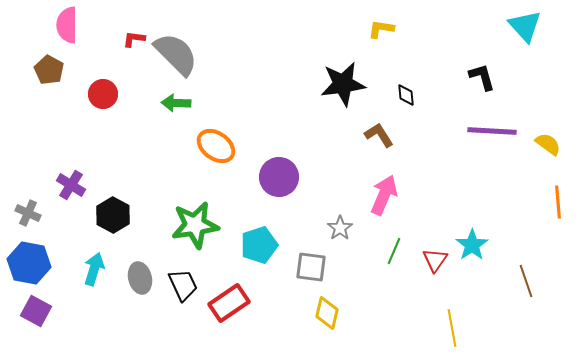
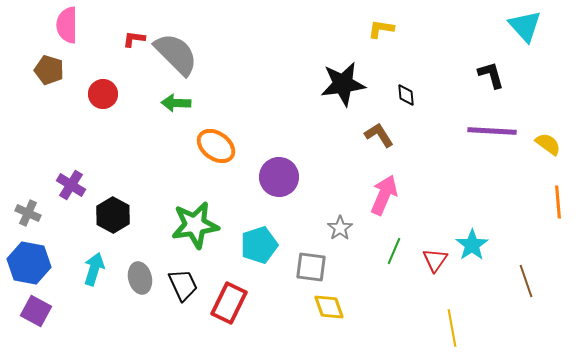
brown pentagon: rotated 12 degrees counterclockwise
black L-shape: moved 9 px right, 2 px up
red rectangle: rotated 30 degrees counterclockwise
yellow diamond: moved 2 px right, 6 px up; rotated 32 degrees counterclockwise
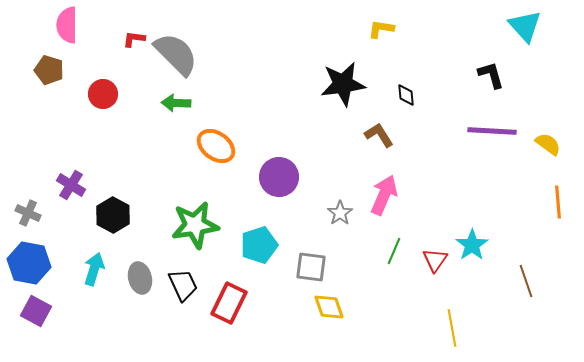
gray star: moved 15 px up
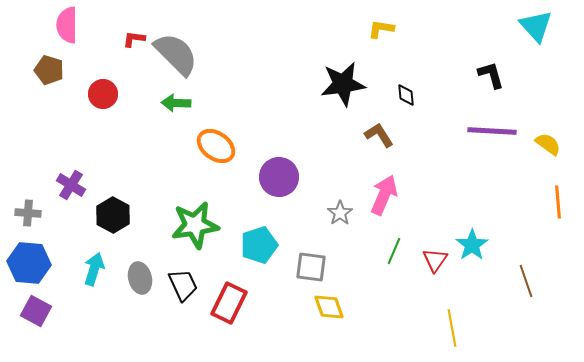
cyan triangle: moved 11 px right
gray cross: rotated 20 degrees counterclockwise
blue hexagon: rotated 6 degrees counterclockwise
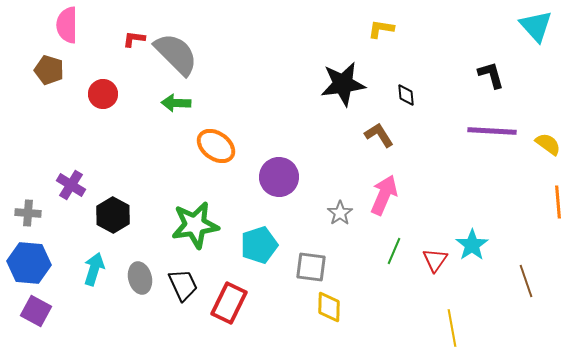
yellow diamond: rotated 20 degrees clockwise
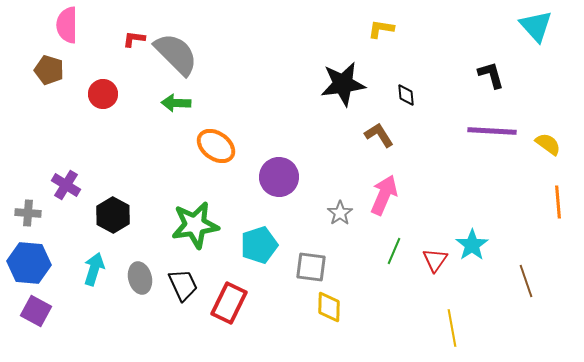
purple cross: moved 5 px left
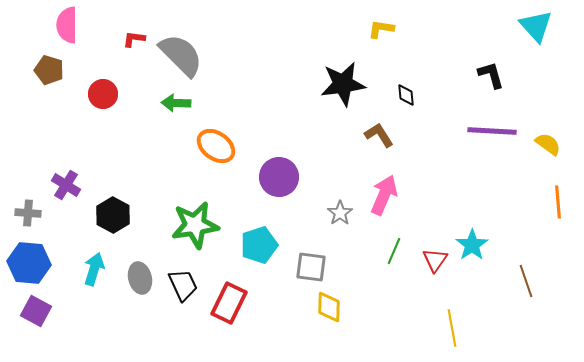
gray semicircle: moved 5 px right, 1 px down
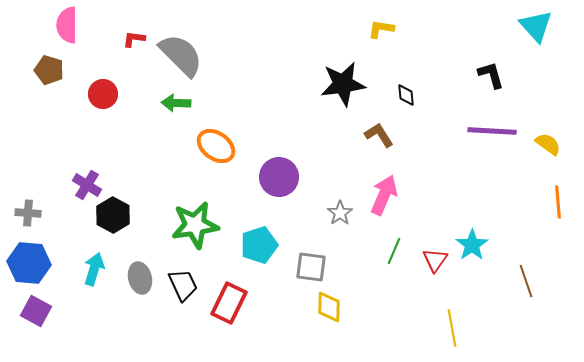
purple cross: moved 21 px right
